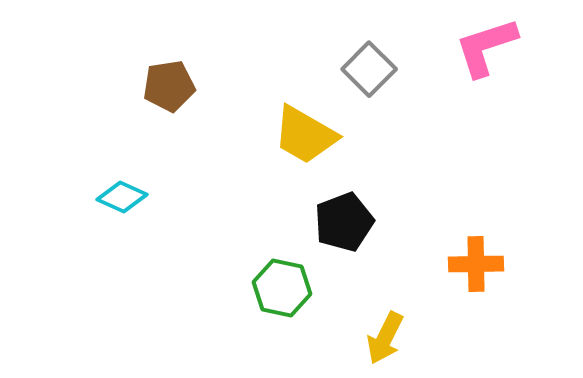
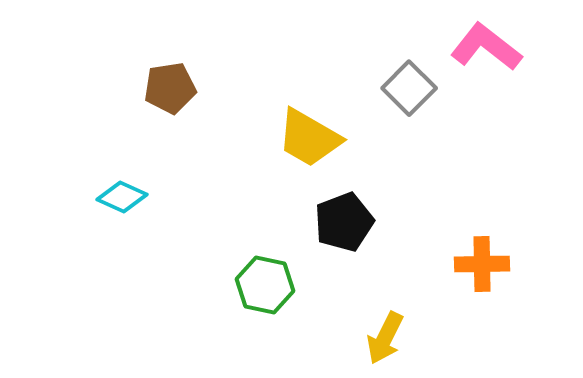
pink L-shape: rotated 56 degrees clockwise
gray square: moved 40 px right, 19 px down
brown pentagon: moved 1 px right, 2 px down
yellow trapezoid: moved 4 px right, 3 px down
orange cross: moved 6 px right
green hexagon: moved 17 px left, 3 px up
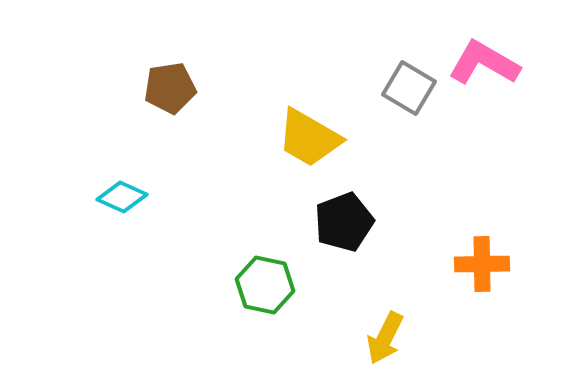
pink L-shape: moved 2 px left, 16 px down; rotated 8 degrees counterclockwise
gray square: rotated 14 degrees counterclockwise
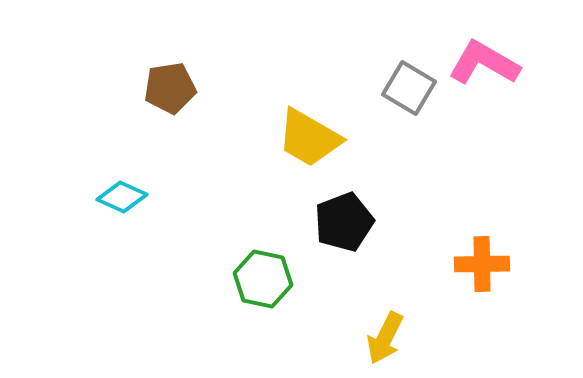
green hexagon: moved 2 px left, 6 px up
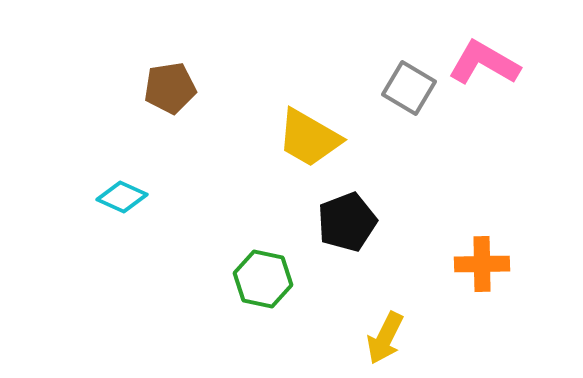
black pentagon: moved 3 px right
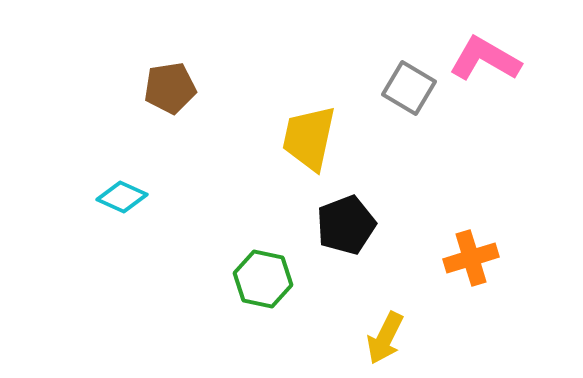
pink L-shape: moved 1 px right, 4 px up
yellow trapezoid: rotated 72 degrees clockwise
black pentagon: moved 1 px left, 3 px down
orange cross: moved 11 px left, 6 px up; rotated 16 degrees counterclockwise
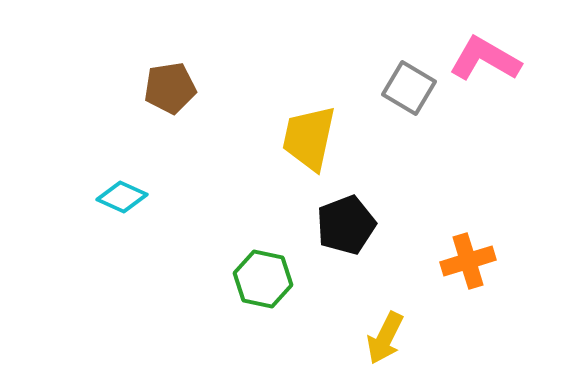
orange cross: moved 3 px left, 3 px down
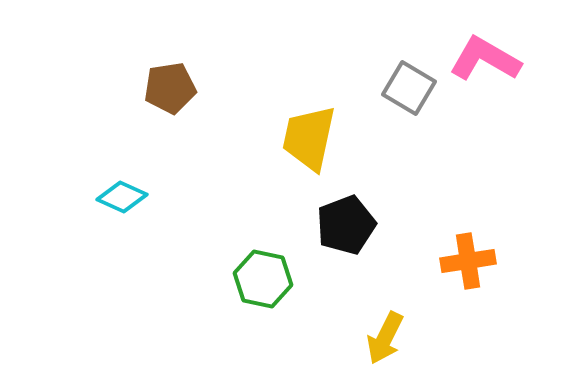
orange cross: rotated 8 degrees clockwise
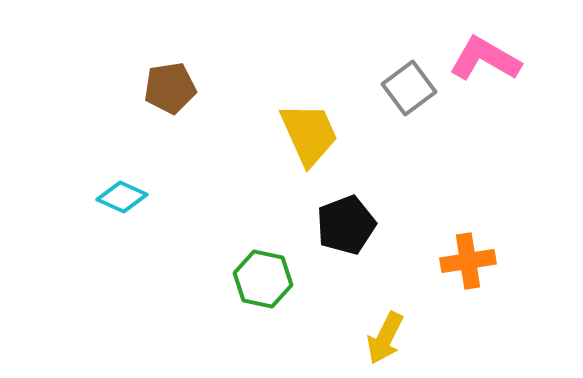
gray square: rotated 22 degrees clockwise
yellow trapezoid: moved 4 px up; rotated 144 degrees clockwise
